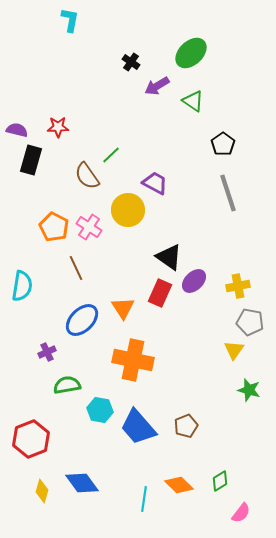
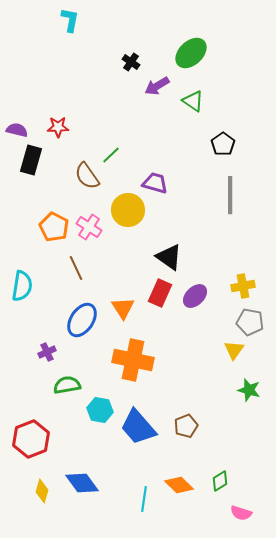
purple trapezoid: rotated 12 degrees counterclockwise
gray line: moved 2 px right, 2 px down; rotated 18 degrees clockwise
purple ellipse: moved 1 px right, 15 px down
yellow cross: moved 5 px right
blue ellipse: rotated 12 degrees counterclockwise
pink semicircle: rotated 70 degrees clockwise
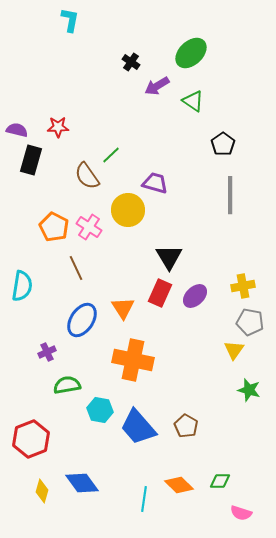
black triangle: rotated 24 degrees clockwise
brown pentagon: rotated 20 degrees counterclockwise
green diamond: rotated 30 degrees clockwise
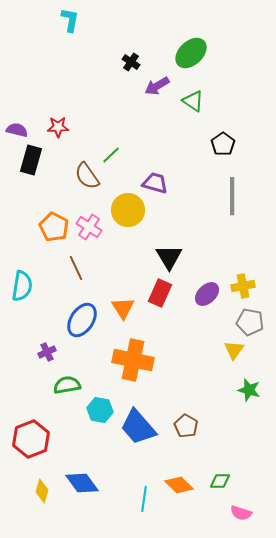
gray line: moved 2 px right, 1 px down
purple ellipse: moved 12 px right, 2 px up
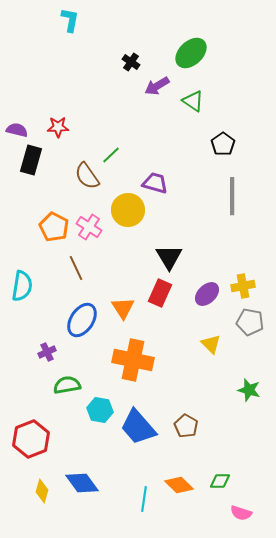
yellow triangle: moved 23 px left, 6 px up; rotated 20 degrees counterclockwise
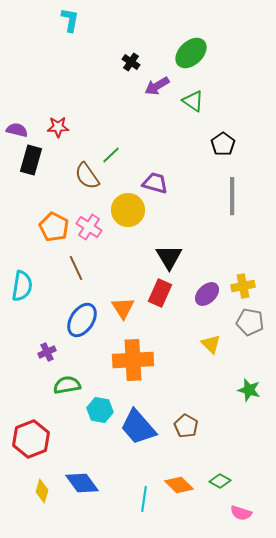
orange cross: rotated 15 degrees counterclockwise
green diamond: rotated 30 degrees clockwise
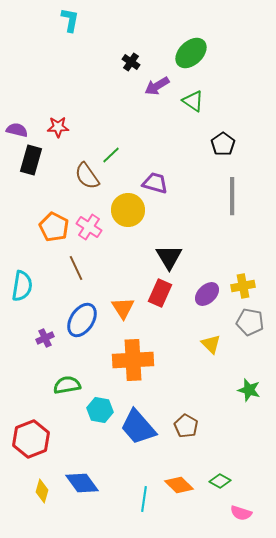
purple cross: moved 2 px left, 14 px up
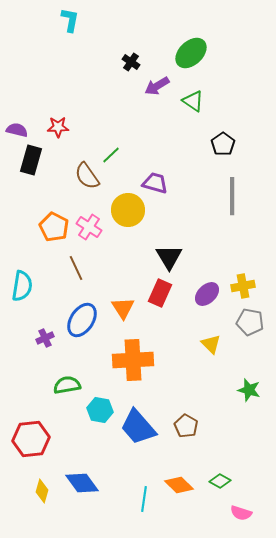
red hexagon: rotated 15 degrees clockwise
